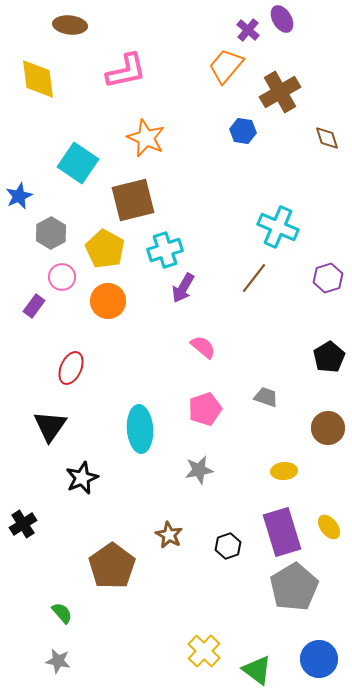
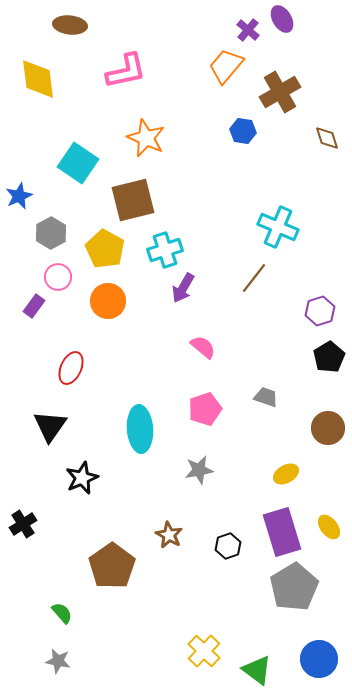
pink circle at (62, 277): moved 4 px left
purple hexagon at (328, 278): moved 8 px left, 33 px down
yellow ellipse at (284, 471): moved 2 px right, 3 px down; rotated 25 degrees counterclockwise
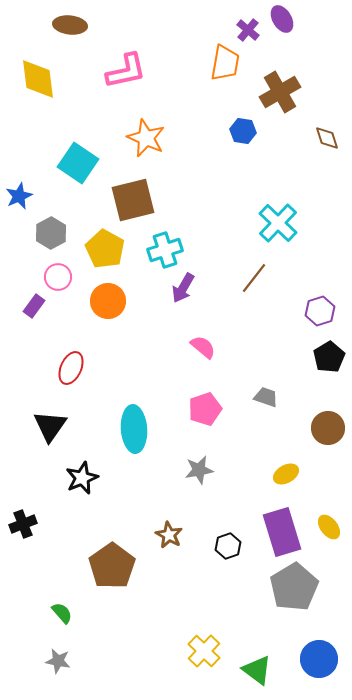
orange trapezoid at (226, 66): moved 1 px left, 3 px up; rotated 150 degrees clockwise
cyan cross at (278, 227): moved 4 px up; rotated 21 degrees clockwise
cyan ellipse at (140, 429): moved 6 px left
black cross at (23, 524): rotated 12 degrees clockwise
